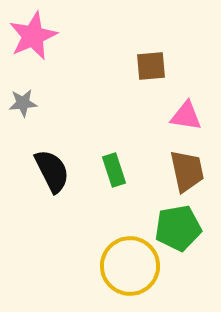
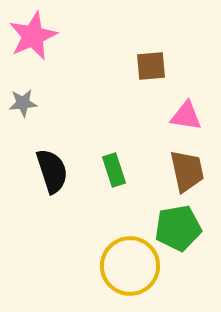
black semicircle: rotated 9 degrees clockwise
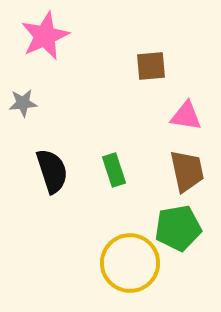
pink star: moved 12 px right
yellow circle: moved 3 px up
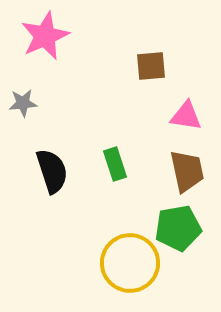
green rectangle: moved 1 px right, 6 px up
